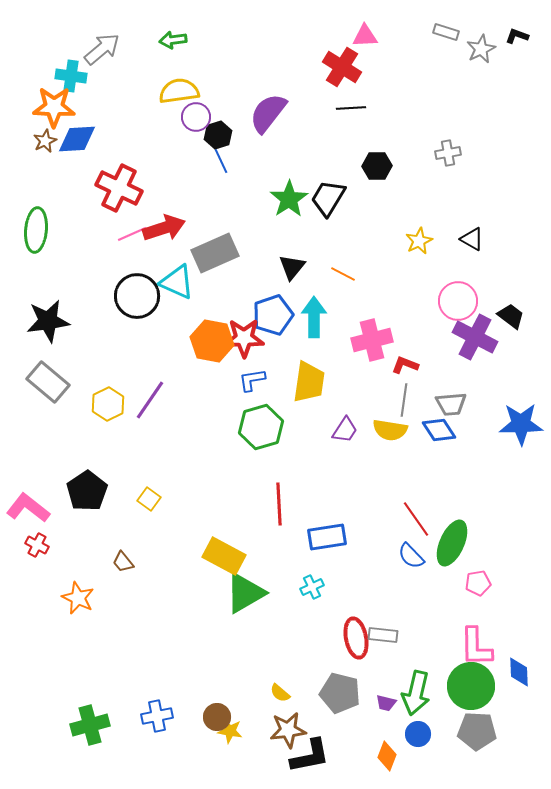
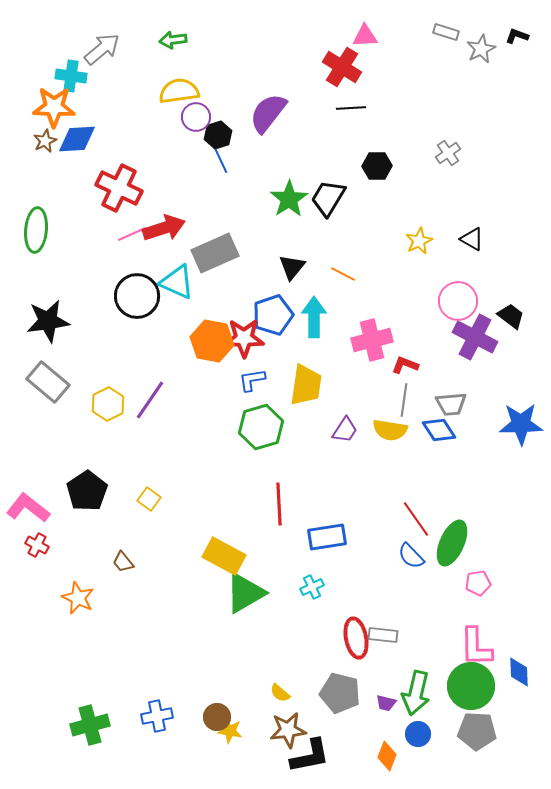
gray cross at (448, 153): rotated 25 degrees counterclockwise
yellow trapezoid at (309, 382): moved 3 px left, 3 px down
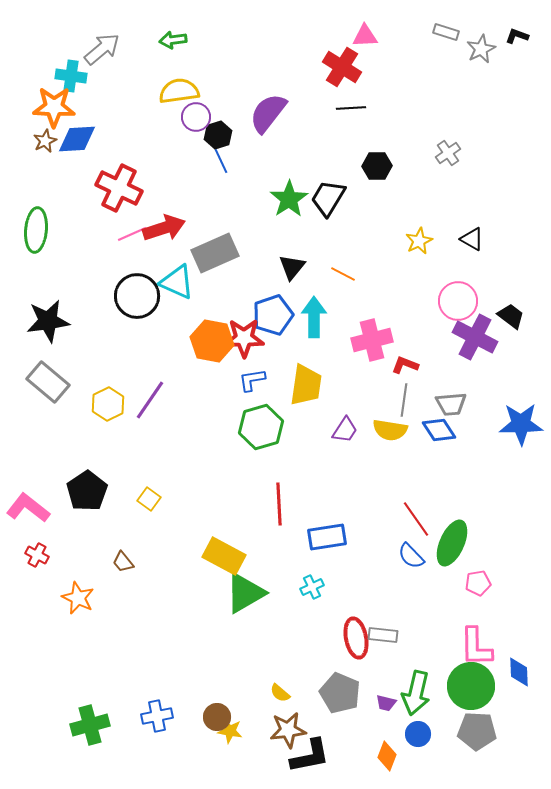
red cross at (37, 545): moved 10 px down
gray pentagon at (340, 693): rotated 9 degrees clockwise
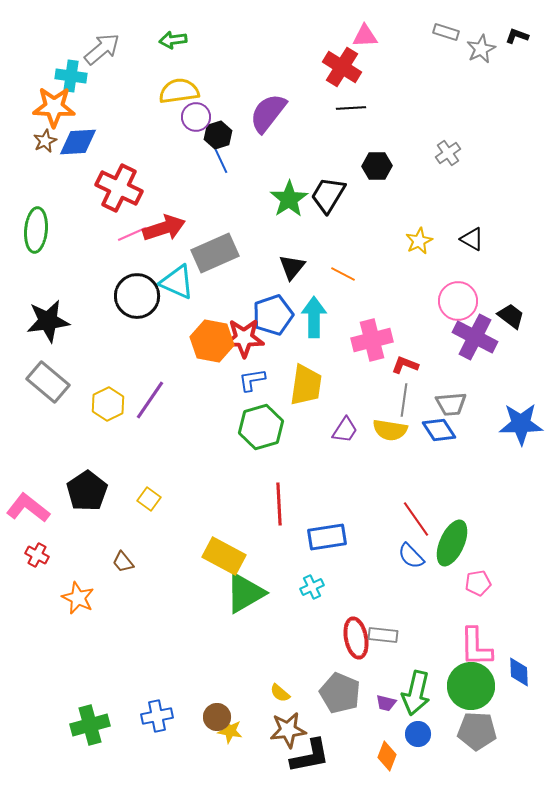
blue diamond at (77, 139): moved 1 px right, 3 px down
black trapezoid at (328, 198): moved 3 px up
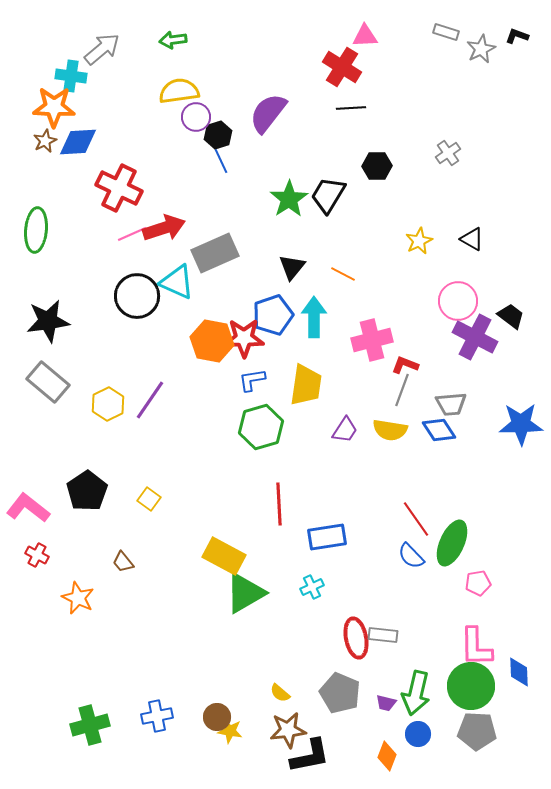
gray line at (404, 400): moved 2 px left, 10 px up; rotated 12 degrees clockwise
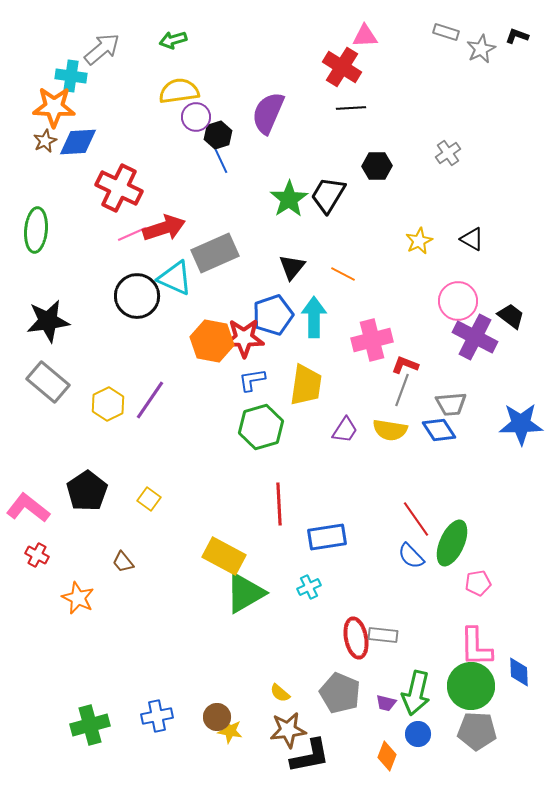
green arrow at (173, 40): rotated 8 degrees counterclockwise
purple semicircle at (268, 113): rotated 15 degrees counterclockwise
cyan triangle at (177, 282): moved 2 px left, 4 px up
cyan cross at (312, 587): moved 3 px left
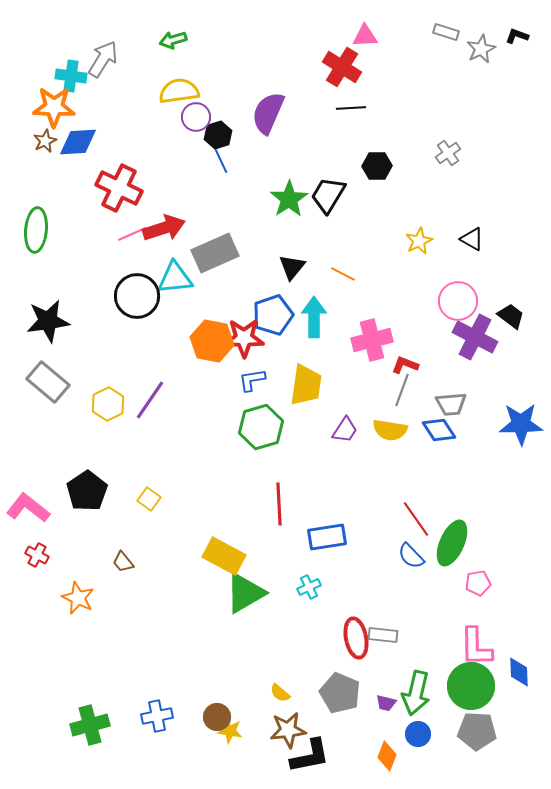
gray arrow at (102, 49): moved 1 px right, 10 px down; rotated 18 degrees counterclockwise
cyan triangle at (175, 278): rotated 30 degrees counterclockwise
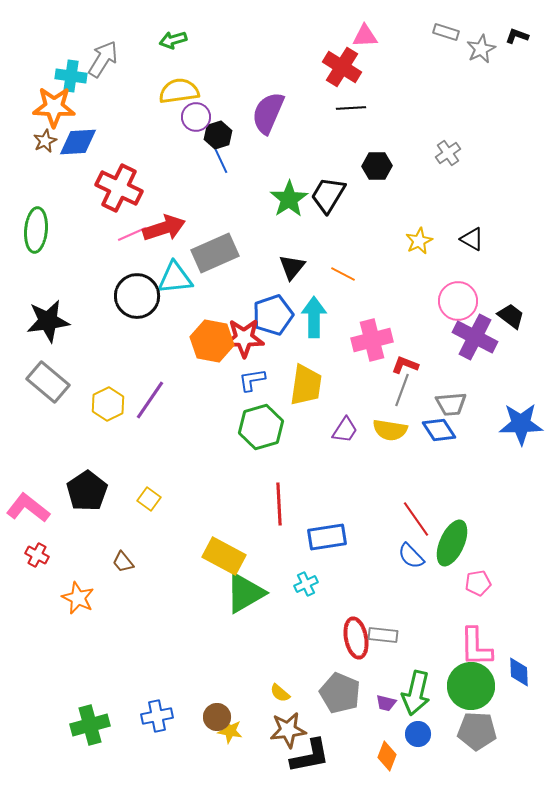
cyan cross at (309, 587): moved 3 px left, 3 px up
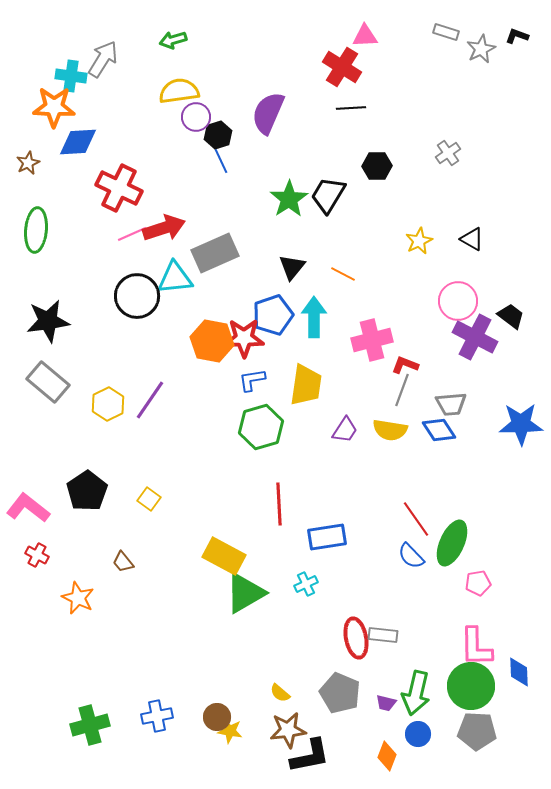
brown star at (45, 141): moved 17 px left, 22 px down
